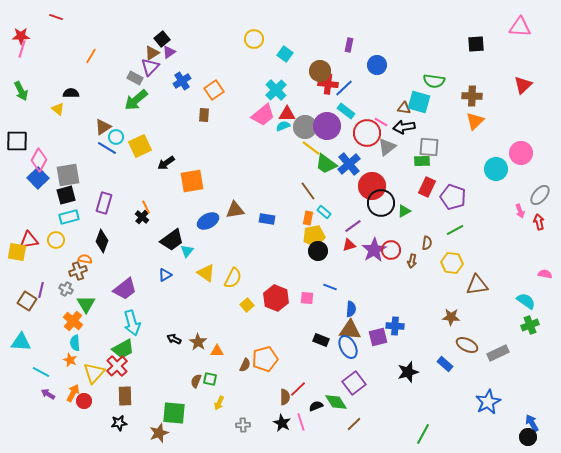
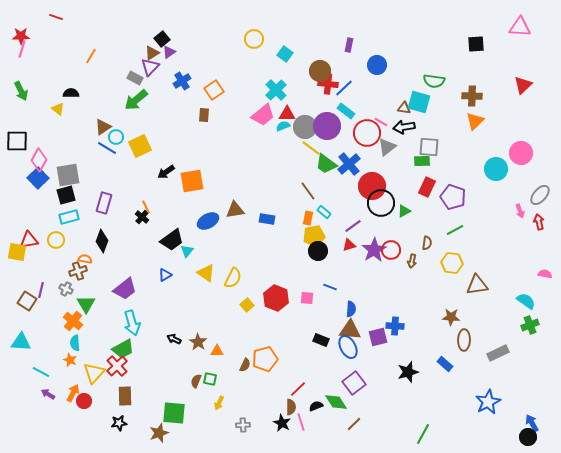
black arrow at (166, 163): moved 9 px down
brown ellipse at (467, 345): moved 3 px left, 5 px up; rotated 65 degrees clockwise
brown semicircle at (285, 397): moved 6 px right, 10 px down
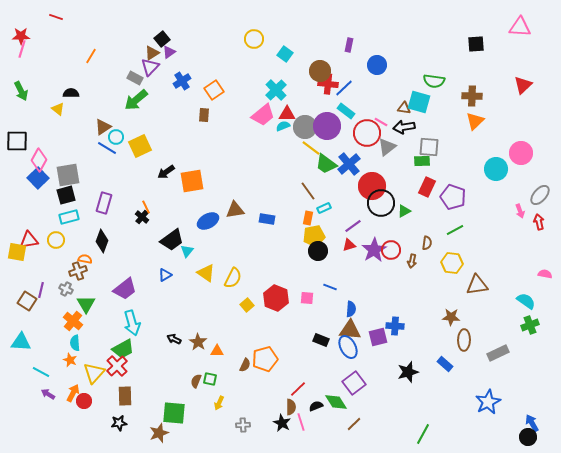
cyan rectangle at (324, 212): moved 4 px up; rotated 64 degrees counterclockwise
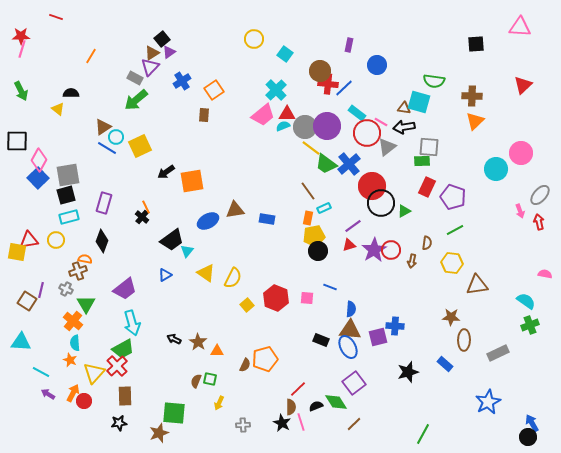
cyan rectangle at (346, 111): moved 11 px right, 2 px down
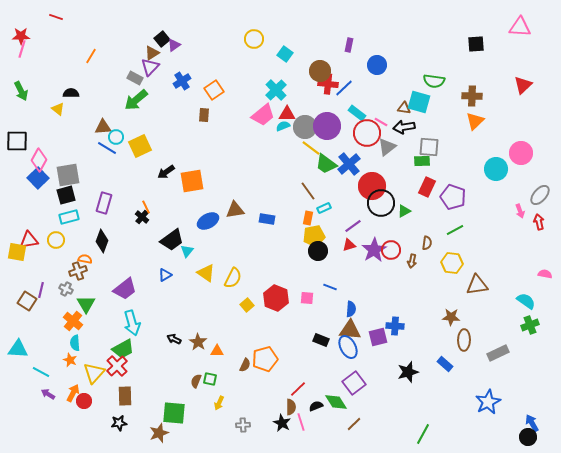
purple triangle at (169, 52): moved 5 px right, 7 px up
brown triangle at (103, 127): rotated 30 degrees clockwise
cyan triangle at (21, 342): moved 3 px left, 7 px down
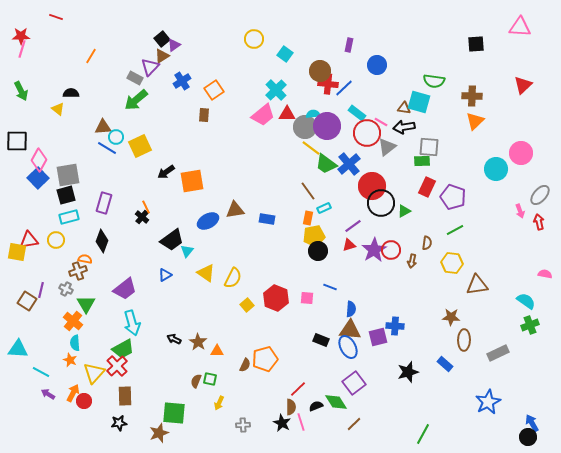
brown triangle at (152, 53): moved 10 px right, 3 px down
cyan semicircle at (283, 126): moved 30 px right, 12 px up; rotated 16 degrees clockwise
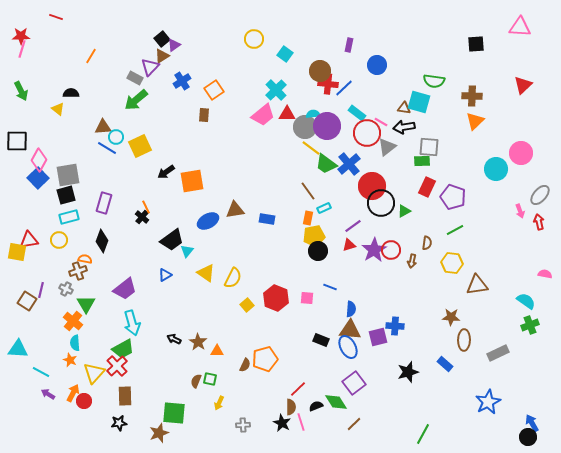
yellow circle at (56, 240): moved 3 px right
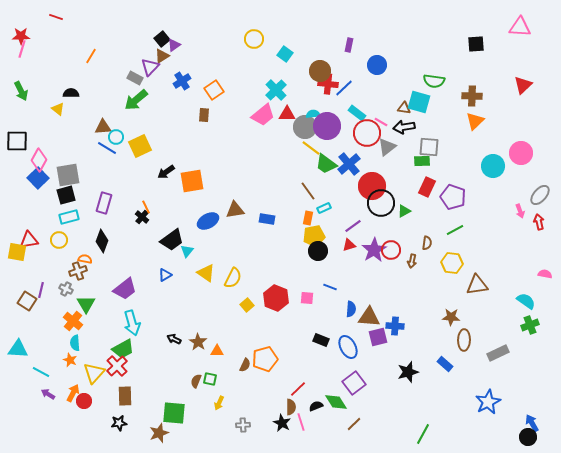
cyan circle at (496, 169): moved 3 px left, 3 px up
brown triangle at (350, 330): moved 19 px right, 13 px up
